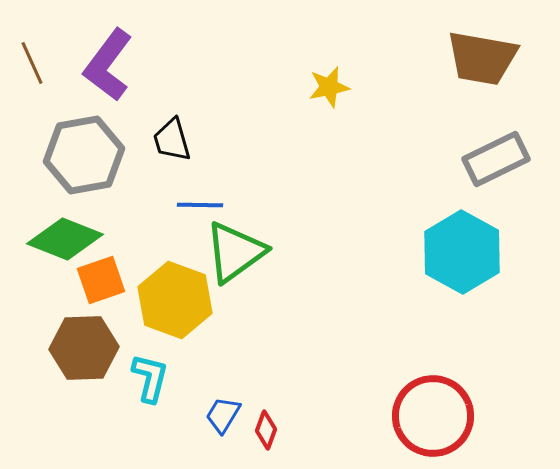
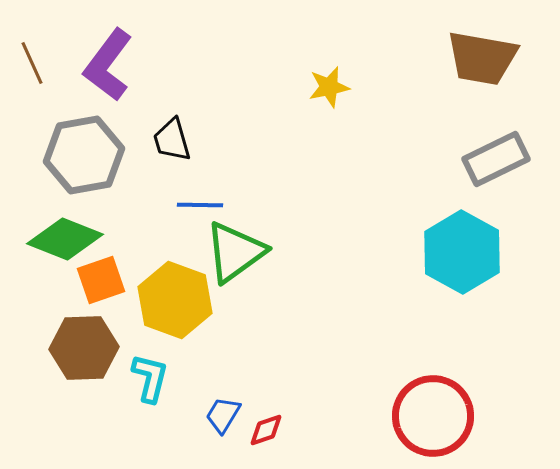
red diamond: rotated 51 degrees clockwise
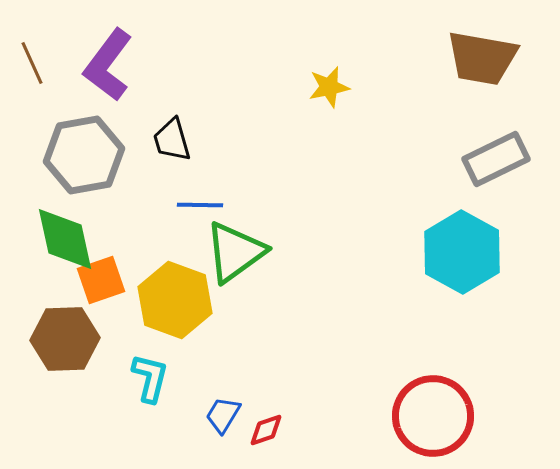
green diamond: rotated 56 degrees clockwise
brown hexagon: moved 19 px left, 9 px up
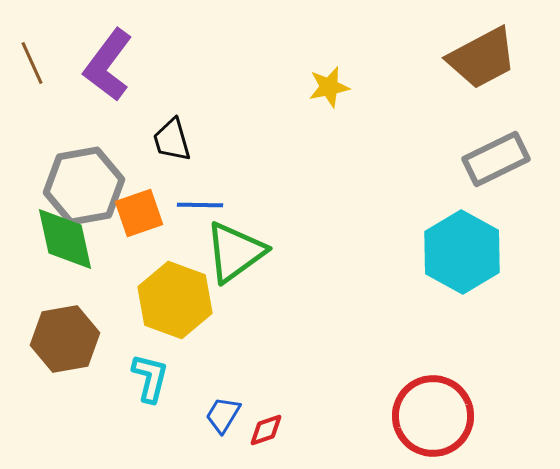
brown trapezoid: rotated 38 degrees counterclockwise
gray hexagon: moved 31 px down
orange square: moved 38 px right, 67 px up
brown hexagon: rotated 8 degrees counterclockwise
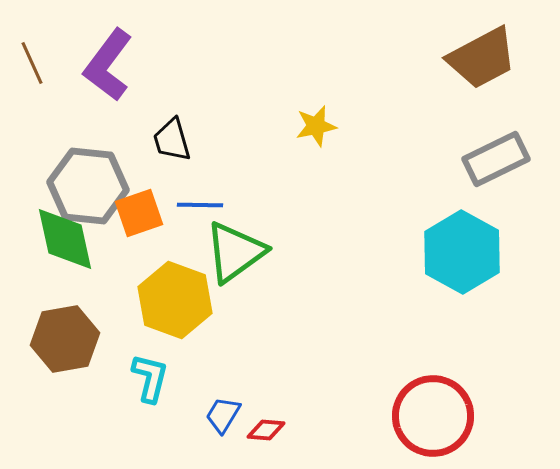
yellow star: moved 13 px left, 39 px down
gray hexagon: moved 4 px right; rotated 16 degrees clockwise
red diamond: rotated 24 degrees clockwise
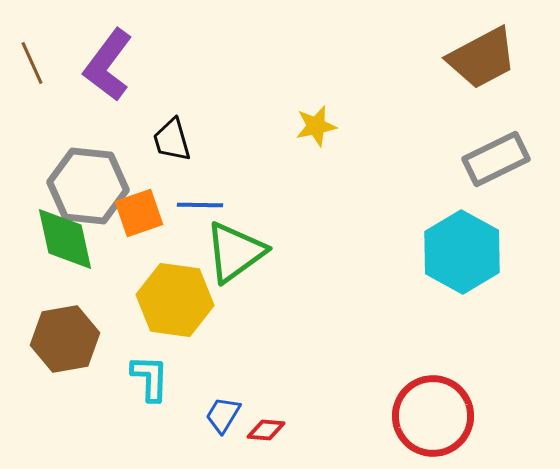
yellow hexagon: rotated 12 degrees counterclockwise
cyan L-shape: rotated 12 degrees counterclockwise
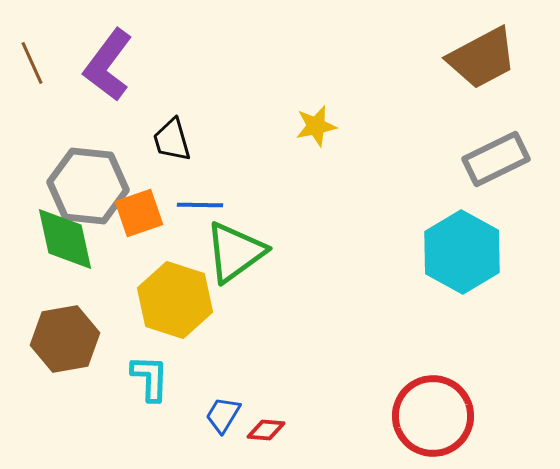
yellow hexagon: rotated 10 degrees clockwise
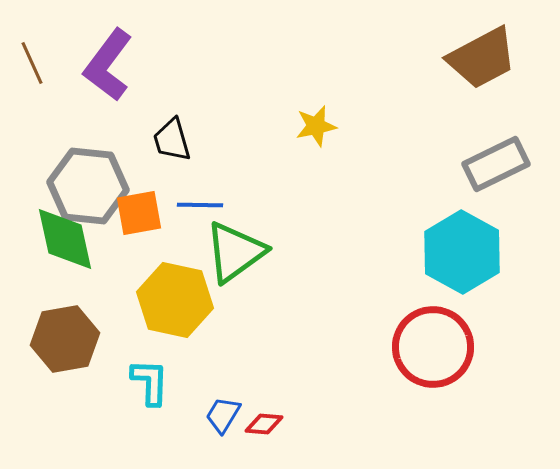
gray rectangle: moved 5 px down
orange square: rotated 9 degrees clockwise
yellow hexagon: rotated 6 degrees counterclockwise
cyan L-shape: moved 4 px down
red circle: moved 69 px up
red diamond: moved 2 px left, 6 px up
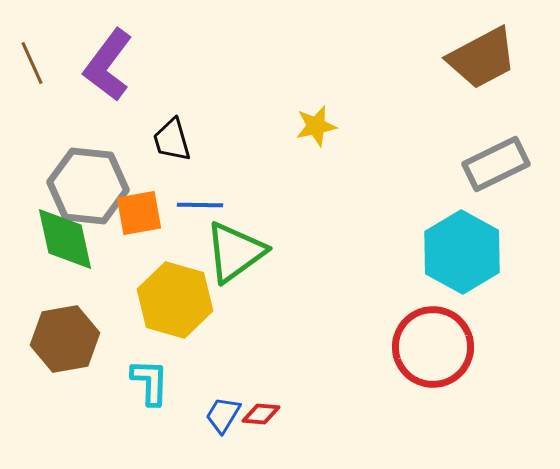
yellow hexagon: rotated 4 degrees clockwise
red diamond: moved 3 px left, 10 px up
